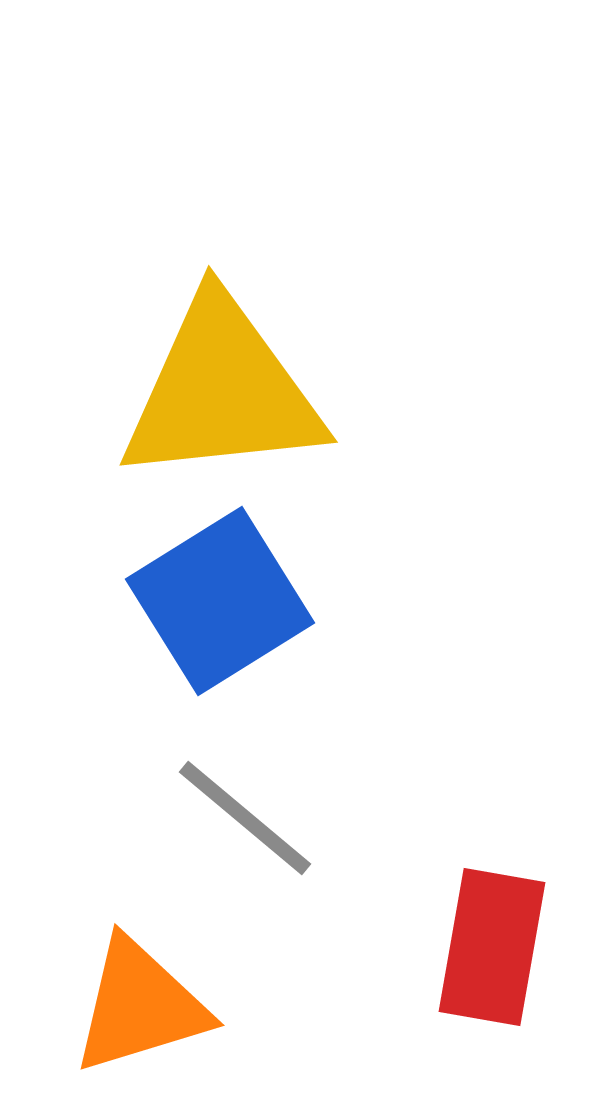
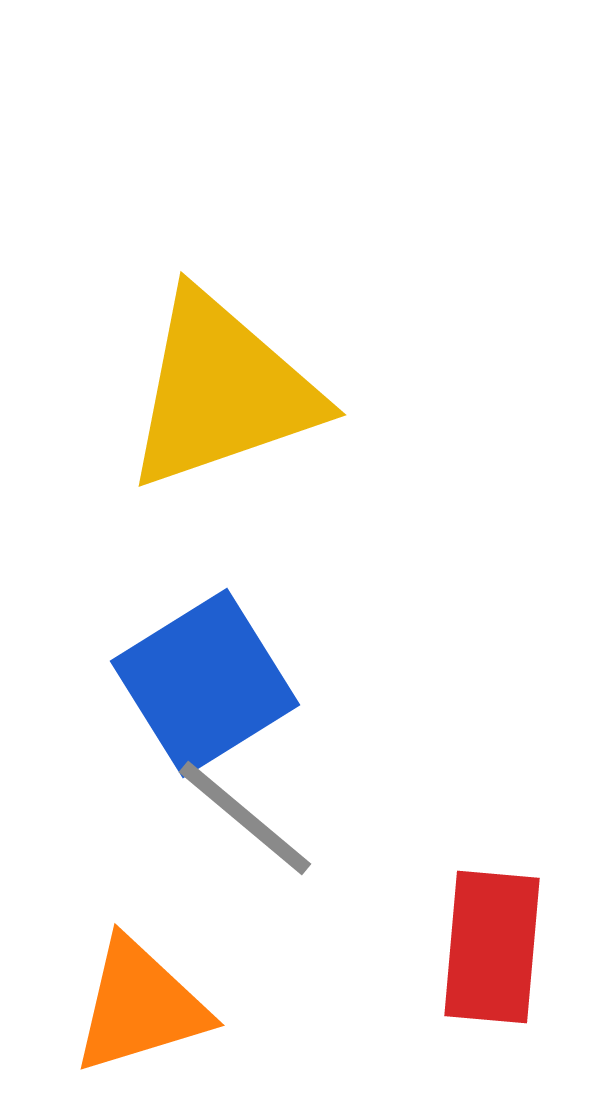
yellow triangle: rotated 13 degrees counterclockwise
blue square: moved 15 px left, 82 px down
red rectangle: rotated 5 degrees counterclockwise
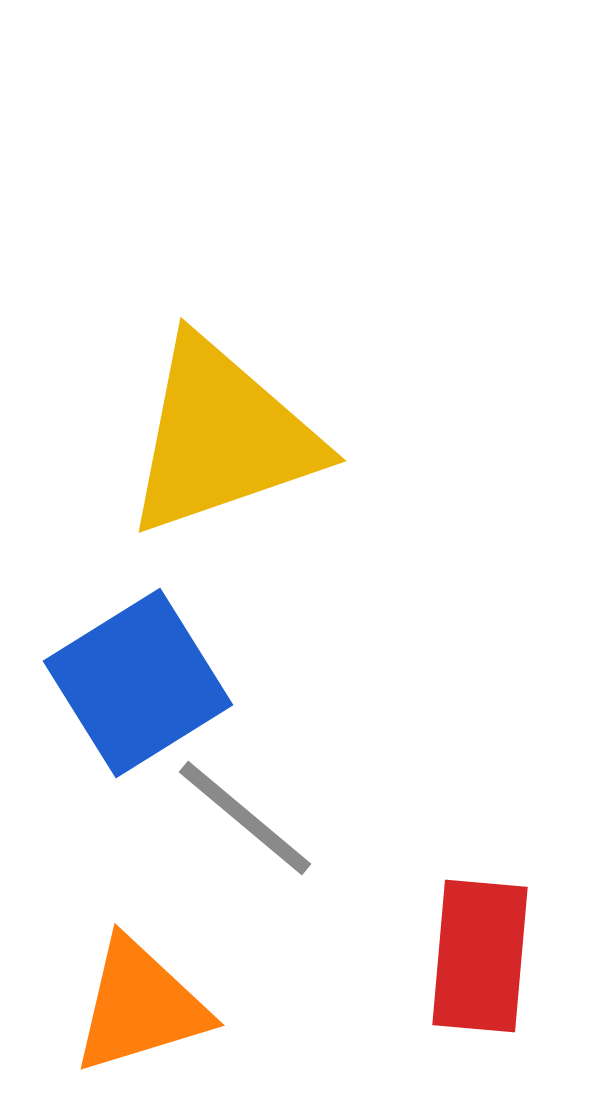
yellow triangle: moved 46 px down
blue square: moved 67 px left
red rectangle: moved 12 px left, 9 px down
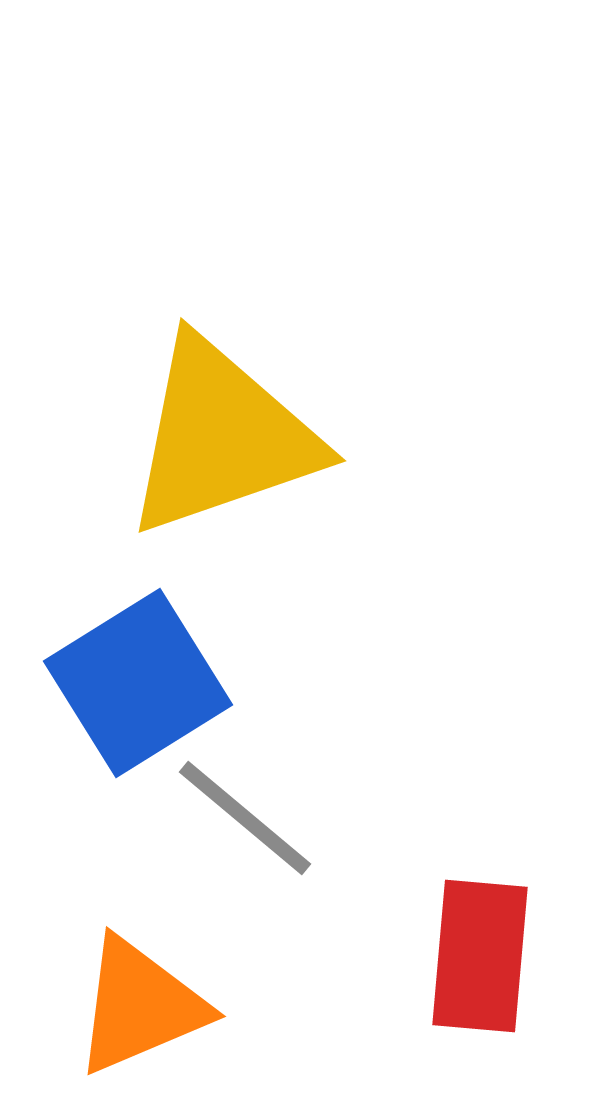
orange triangle: rotated 6 degrees counterclockwise
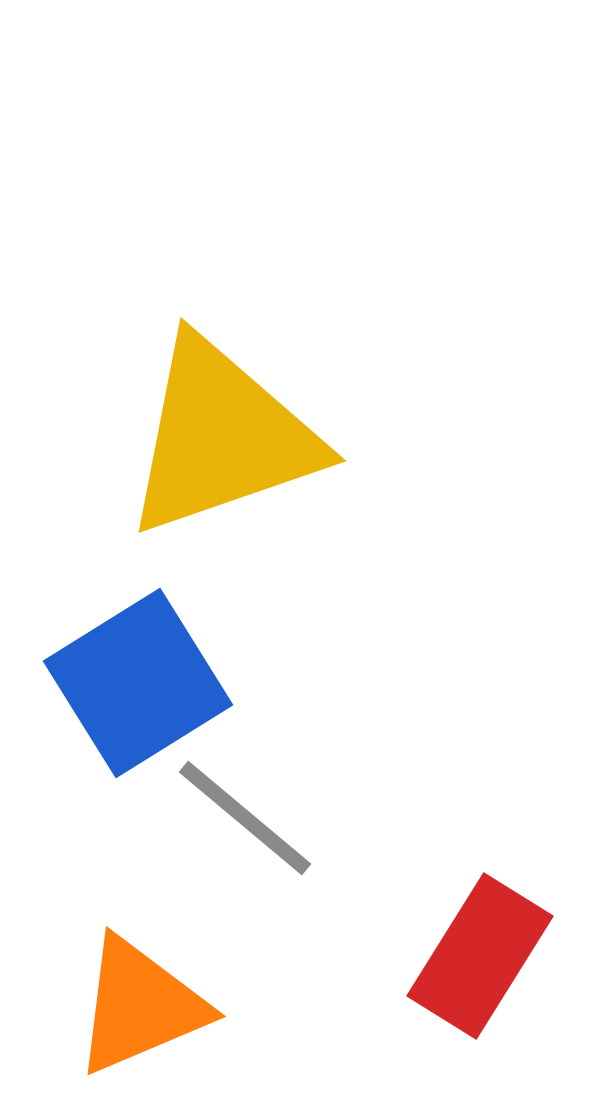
red rectangle: rotated 27 degrees clockwise
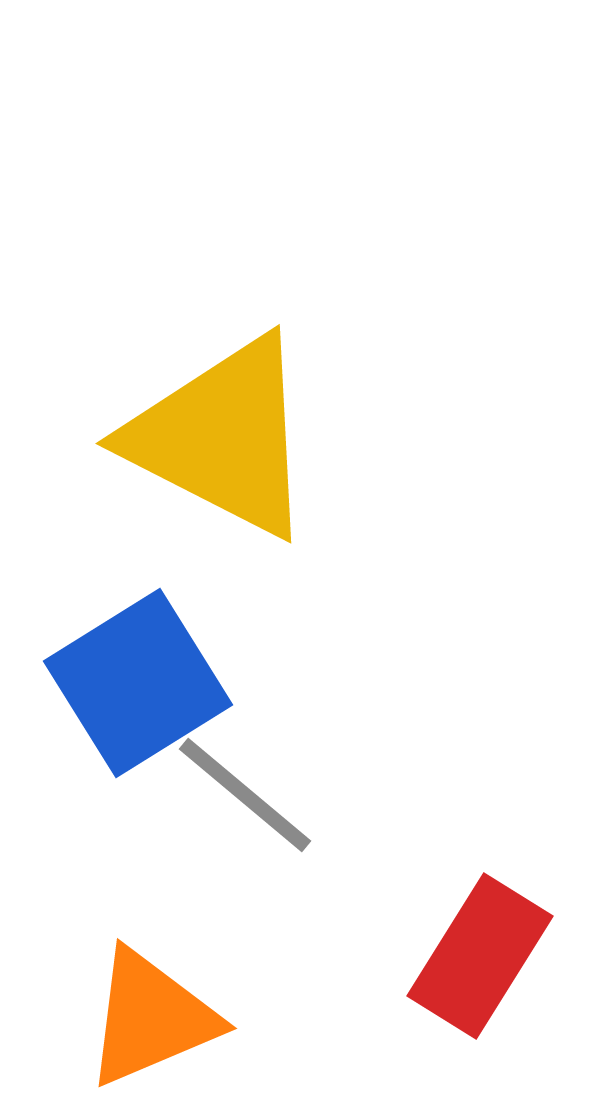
yellow triangle: rotated 46 degrees clockwise
gray line: moved 23 px up
orange triangle: moved 11 px right, 12 px down
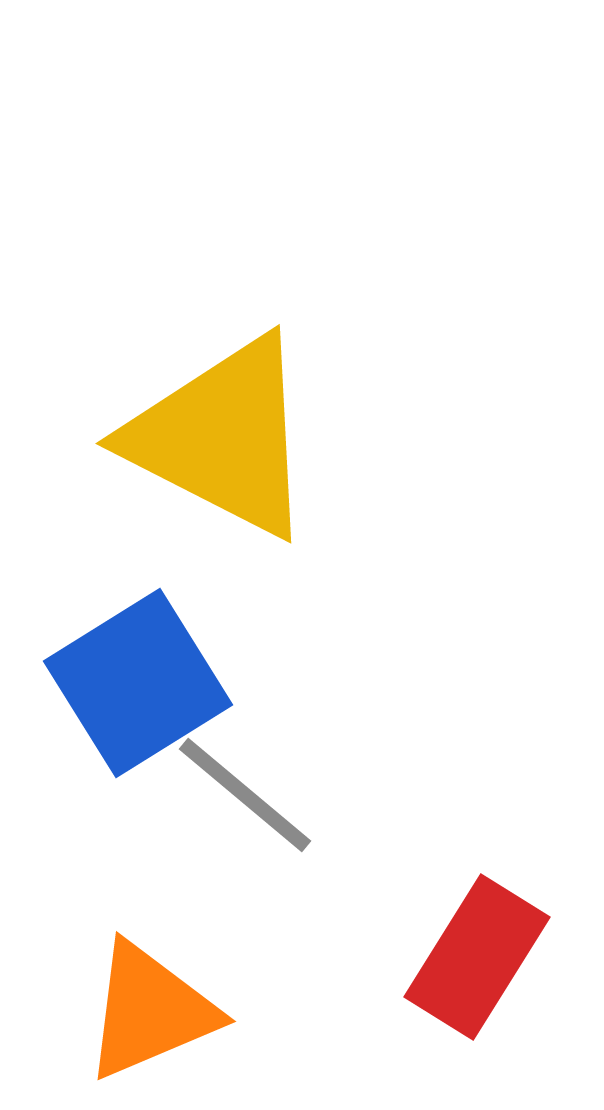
red rectangle: moved 3 px left, 1 px down
orange triangle: moved 1 px left, 7 px up
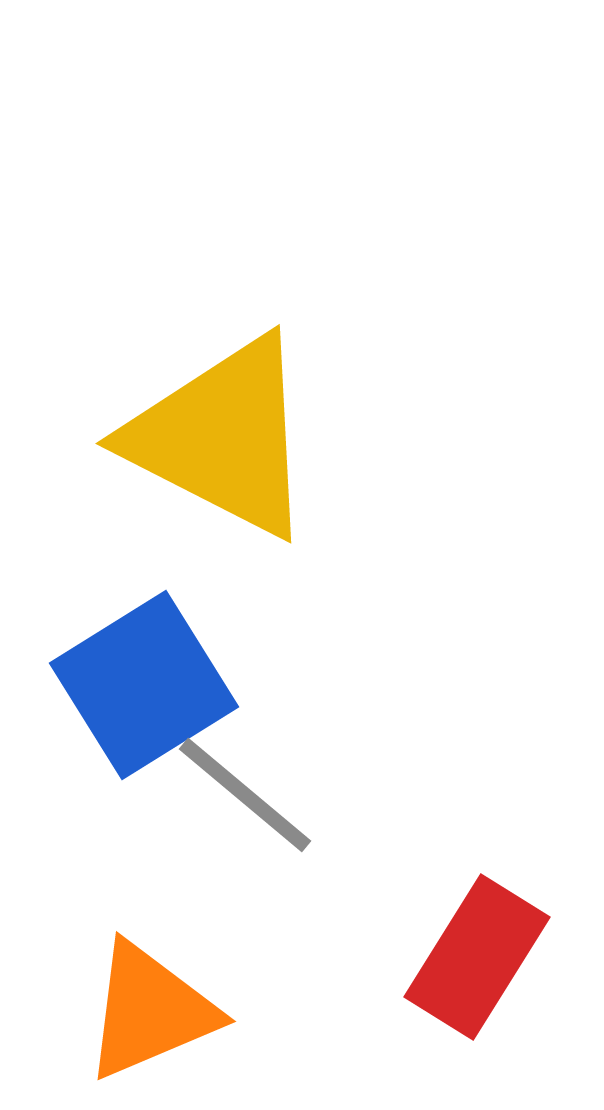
blue square: moved 6 px right, 2 px down
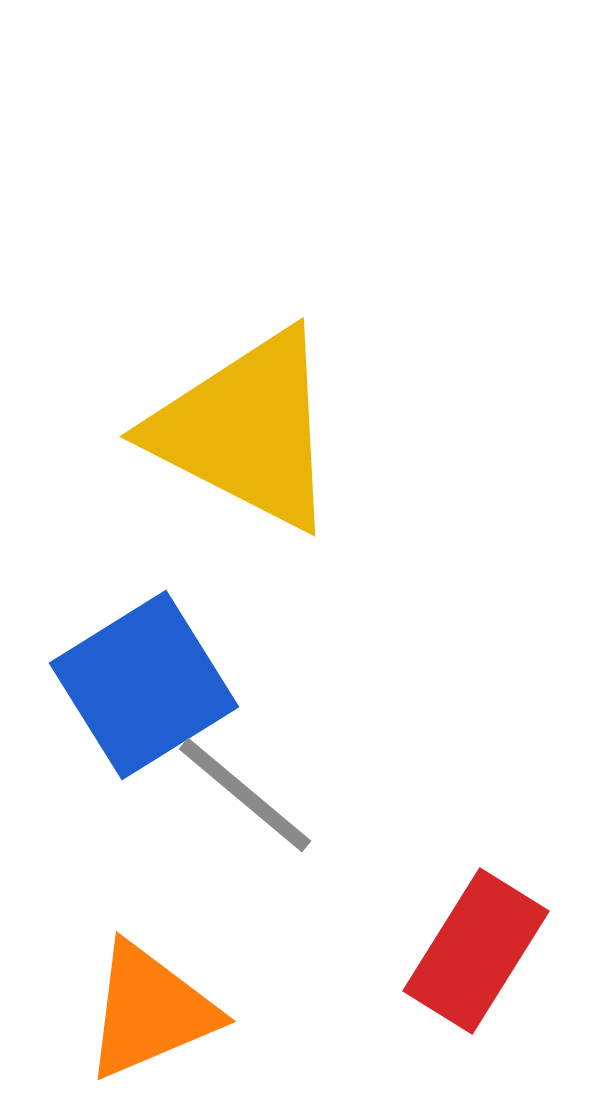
yellow triangle: moved 24 px right, 7 px up
red rectangle: moved 1 px left, 6 px up
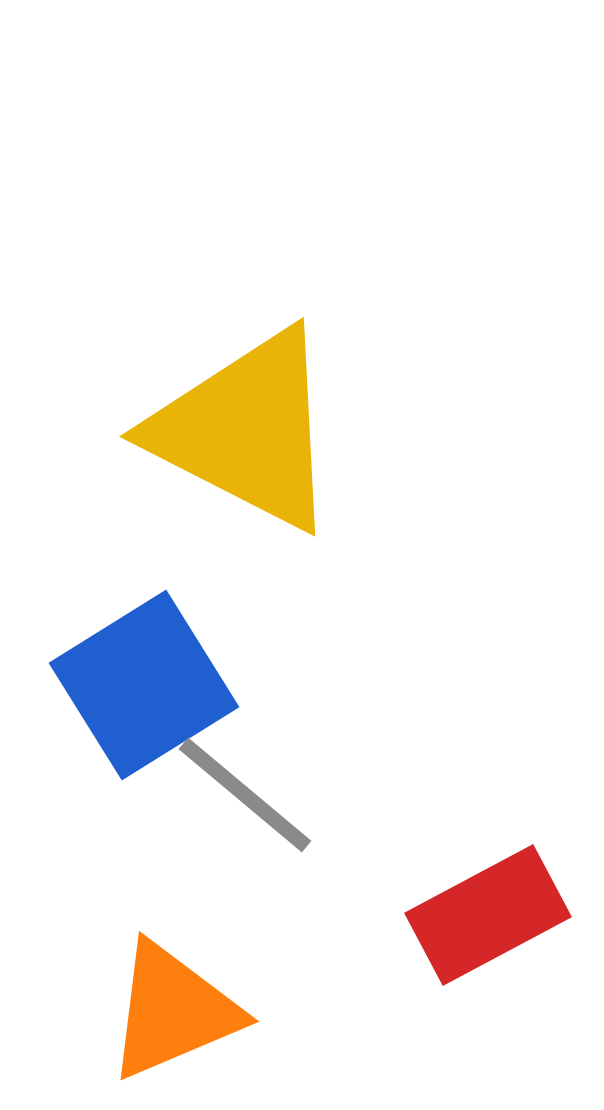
red rectangle: moved 12 px right, 36 px up; rotated 30 degrees clockwise
orange triangle: moved 23 px right
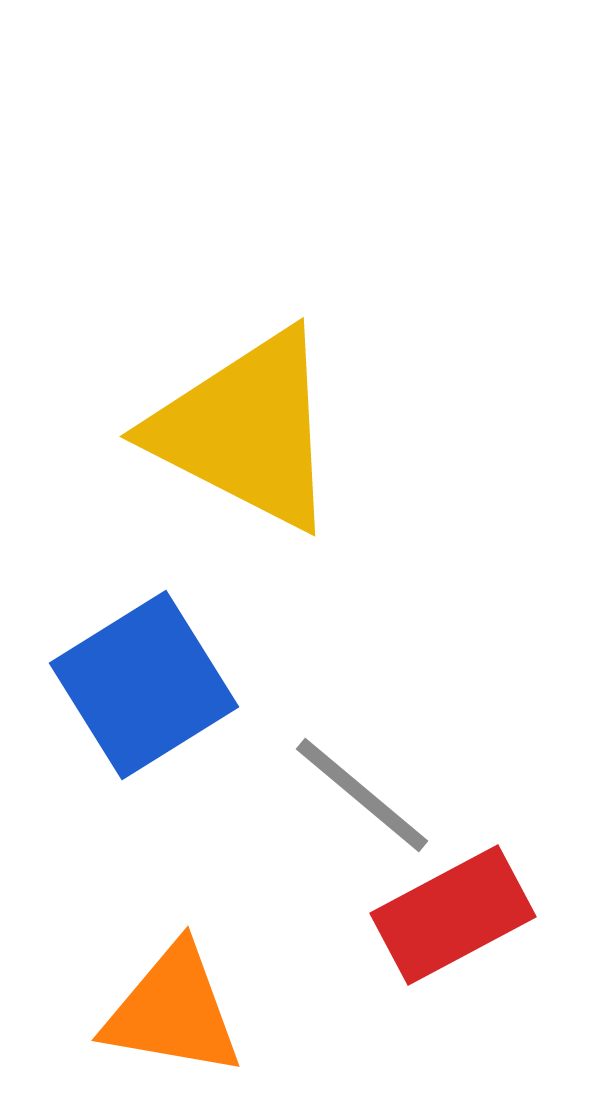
gray line: moved 117 px right
red rectangle: moved 35 px left
orange triangle: rotated 33 degrees clockwise
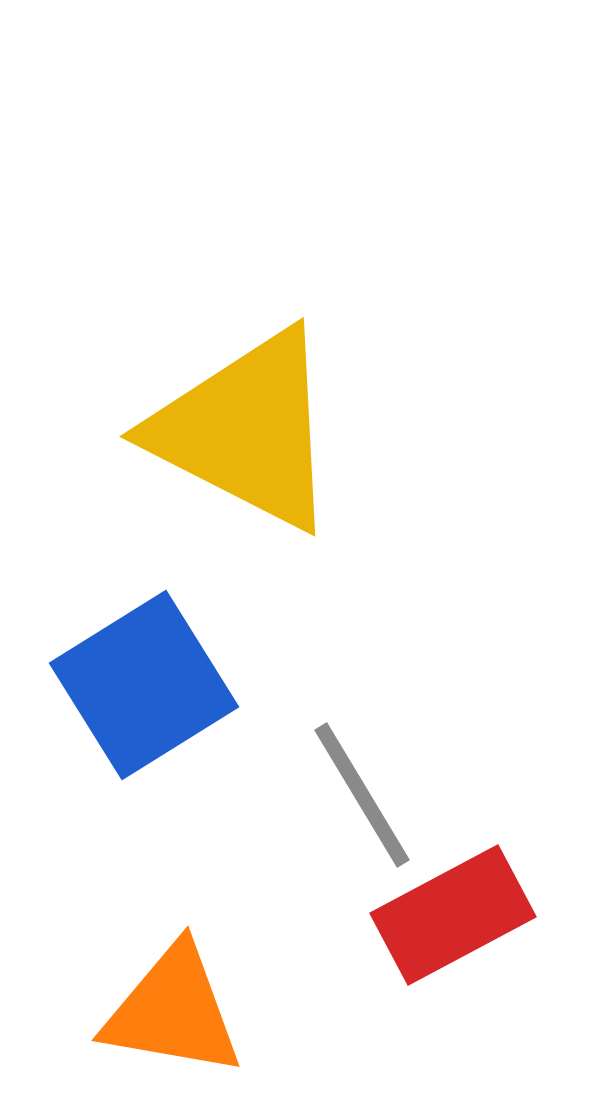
gray line: rotated 19 degrees clockwise
